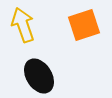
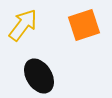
yellow arrow: rotated 56 degrees clockwise
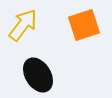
black ellipse: moved 1 px left, 1 px up
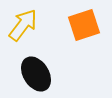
black ellipse: moved 2 px left, 1 px up
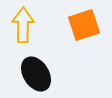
yellow arrow: rotated 36 degrees counterclockwise
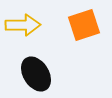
yellow arrow: rotated 88 degrees clockwise
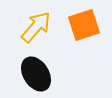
yellow arrow: moved 13 px right, 2 px down; rotated 48 degrees counterclockwise
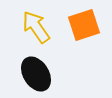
yellow arrow: rotated 76 degrees counterclockwise
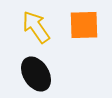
orange square: rotated 16 degrees clockwise
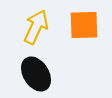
yellow arrow: rotated 60 degrees clockwise
